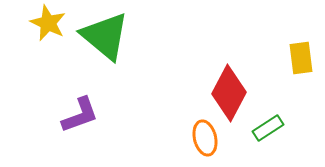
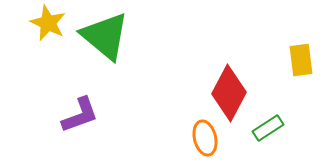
yellow rectangle: moved 2 px down
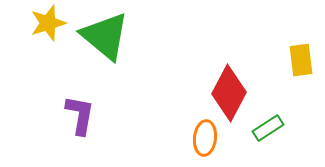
yellow star: rotated 30 degrees clockwise
purple L-shape: rotated 60 degrees counterclockwise
orange ellipse: rotated 20 degrees clockwise
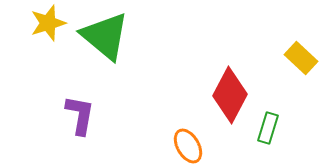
yellow rectangle: moved 2 px up; rotated 40 degrees counterclockwise
red diamond: moved 1 px right, 2 px down
green rectangle: rotated 40 degrees counterclockwise
orange ellipse: moved 17 px left, 8 px down; rotated 36 degrees counterclockwise
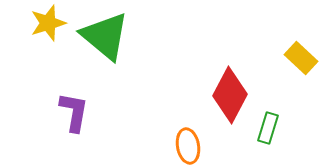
purple L-shape: moved 6 px left, 3 px up
orange ellipse: rotated 20 degrees clockwise
